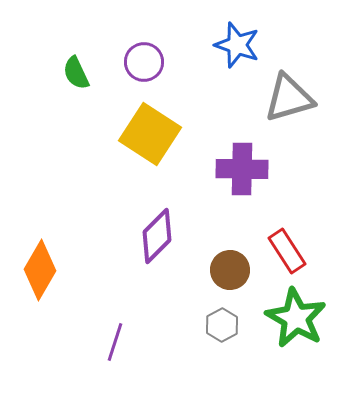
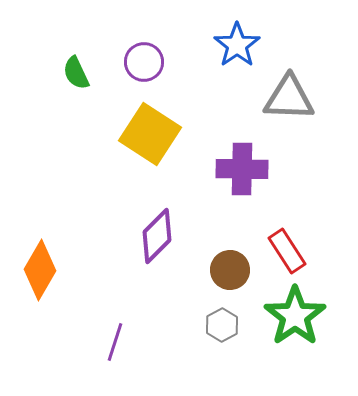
blue star: rotated 18 degrees clockwise
gray triangle: rotated 18 degrees clockwise
green star: moved 1 px left, 2 px up; rotated 8 degrees clockwise
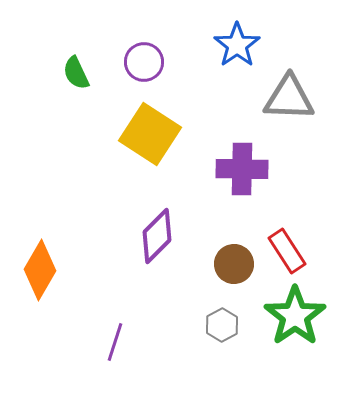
brown circle: moved 4 px right, 6 px up
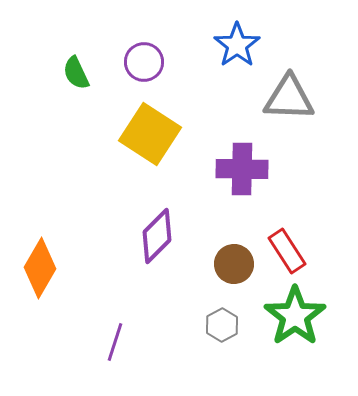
orange diamond: moved 2 px up
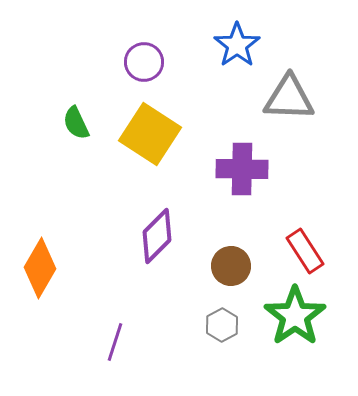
green semicircle: moved 50 px down
red rectangle: moved 18 px right
brown circle: moved 3 px left, 2 px down
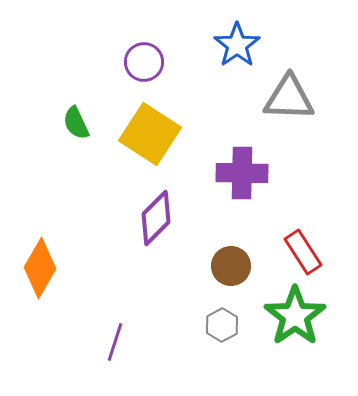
purple cross: moved 4 px down
purple diamond: moved 1 px left, 18 px up
red rectangle: moved 2 px left, 1 px down
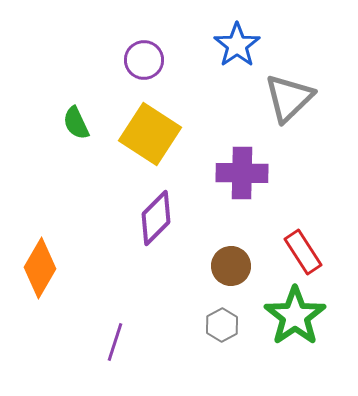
purple circle: moved 2 px up
gray triangle: rotated 46 degrees counterclockwise
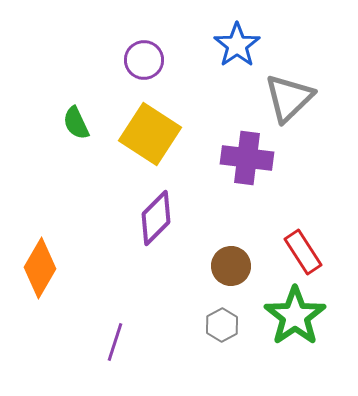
purple cross: moved 5 px right, 15 px up; rotated 6 degrees clockwise
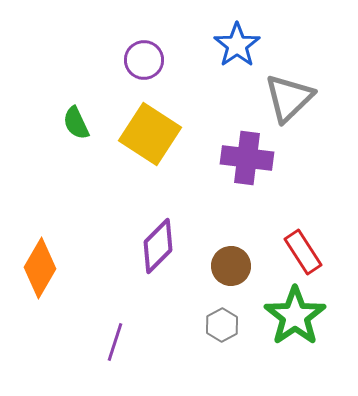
purple diamond: moved 2 px right, 28 px down
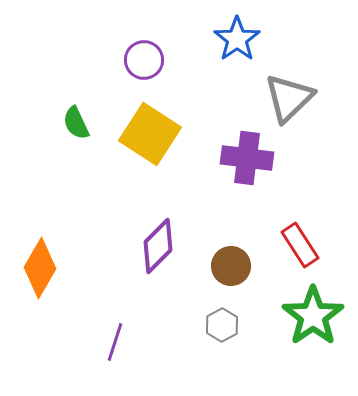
blue star: moved 6 px up
red rectangle: moved 3 px left, 7 px up
green star: moved 18 px right
